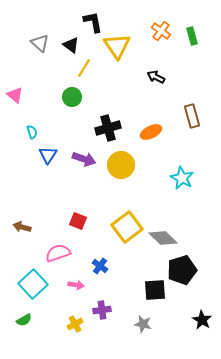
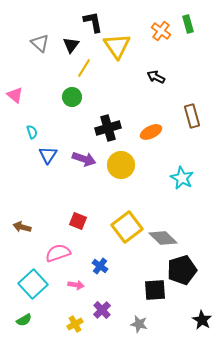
green rectangle: moved 4 px left, 12 px up
black triangle: rotated 30 degrees clockwise
purple cross: rotated 36 degrees counterclockwise
gray star: moved 4 px left
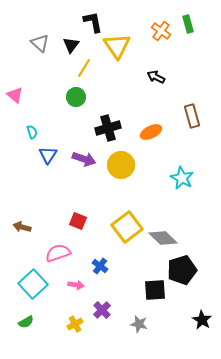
green circle: moved 4 px right
green semicircle: moved 2 px right, 2 px down
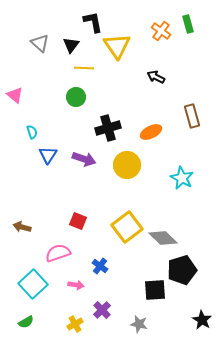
yellow line: rotated 60 degrees clockwise
yellow circle: moved 6 px right
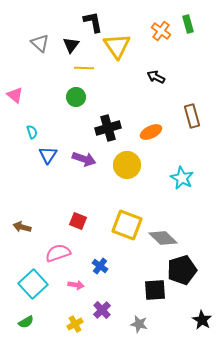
yellow square: moved 2 px up; rotated 32 degrees counterclockwise
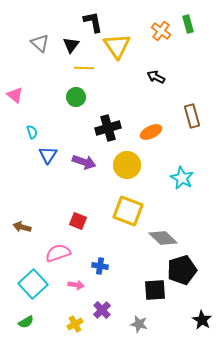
purple arrow: moved 3 px down
yellow square: moved 1 px right, 14 px up
blue cross: rotated 28 degrees counterclockwise
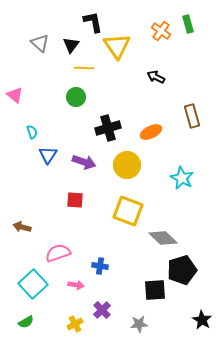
red square: moved 3 px left, 21 px up; rotated 18 degrees counterclockwise
gray star: rotated 18 degrees counterclockwise
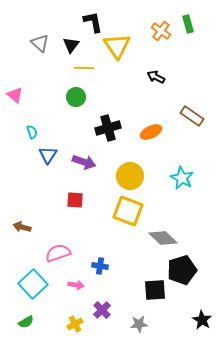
brown rectangle: rotated 40 degrees counterclockwise
yellow circle: moved 3 px right, 11 px down
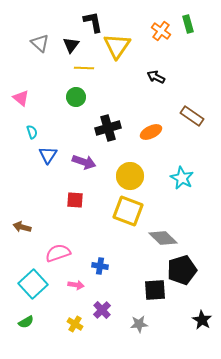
yellow triangle: rotated 8 degrees clockwise
pink triangle: moved 6 px right, 3 px down
yellow cross: rotated 28 degrees counterclockwise
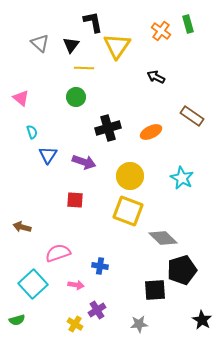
purple cross: moved 5 px left; rotated 12 degrees clockwise
green semicircle: moved 9 px left, 2 px up; rotated 14 degrees clockwise
